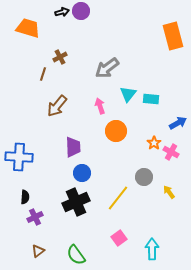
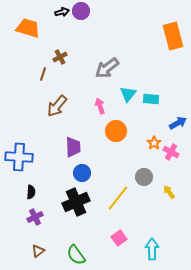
black semicircle: moved 6 px right, 5 px up
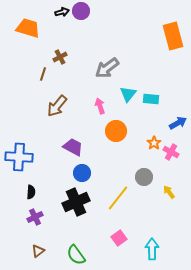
purple trapezoid: rotated 60 degrees counterclockwise
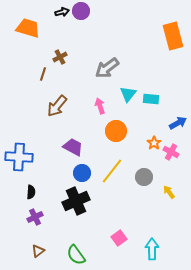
yellow line: moved 6 px left, 27 px up
black cross: moved 1 px up
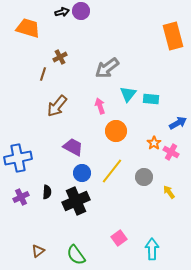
blue cross: moved 1 px left, 1 px down; rotated 16 degrees counterclockwise
black semicircle: moved 16 px right
purple cross: moved 14 px left, 20 px up
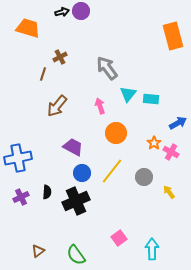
gray arrow: rotated 90 degrees clockwise
orange circle: moved 2 px down
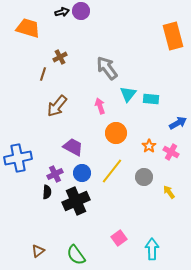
orange star: moved 5 px left, 3 px down
purple cross: moved 34 px right, 23 px up
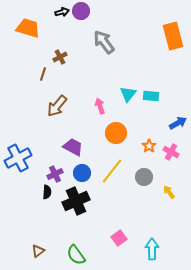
gray arrow: moved 3 px left, 26 px up
cyan rectangle: moved 3 px up
blue cross: rotated 16 degrees counterclockwise
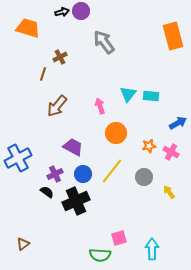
orange star: rotated 24 degrees clockwise
blue circle: moved 1 px right, 1 px down
black semicircle: rotated 56 degrees counterclockwise
pink square: rotated 21 degrees clockwise
brown triangle: moved 15 px left, 7 px up
green semicircle: moved 24 px right; rotated 50 degrees counterclockwise
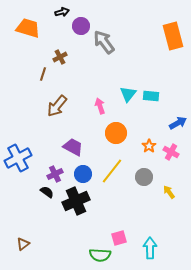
purple circle: moved 15 px down
orange star: rotated 24 degrees counterclockwise
cyan arrow: moved 2 px left, 1 px up
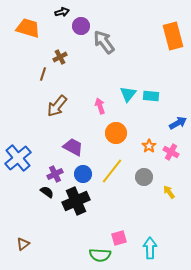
blue cross: rotated 12 degrees counterclockwise
